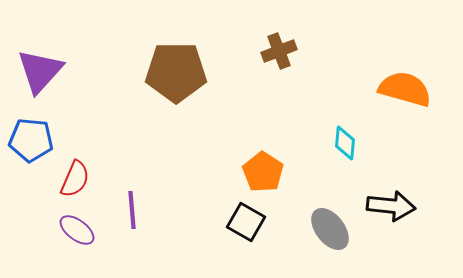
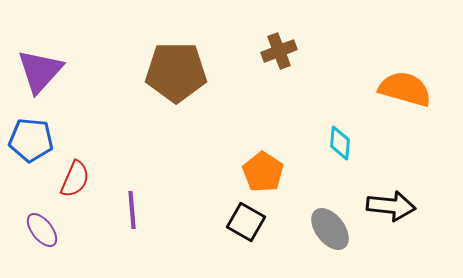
cyan diamond: moved 5 px left
purple ellipse: moved 35 px left; rotated 15 degrees clockwise
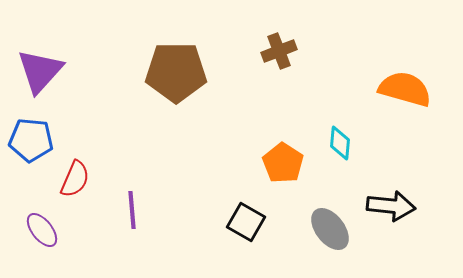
orange pentagon: moved 20 px right, 9 px up
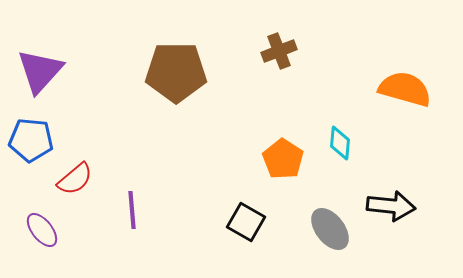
orange pentagon: moved 4 px up
red semicircle: rotated 27 degrees clockwise
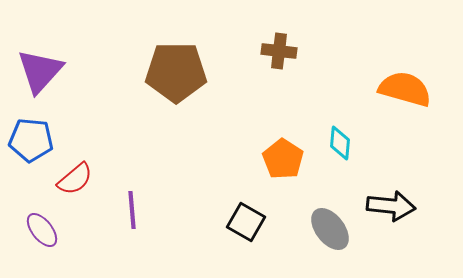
brown cross: rotated 28 degrees clockwise
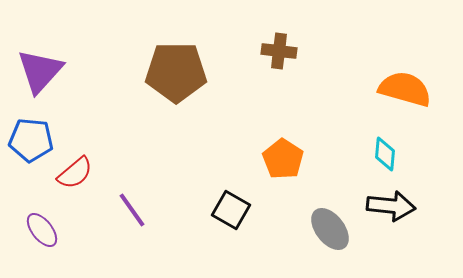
cyan diamond: moved 45 px right, 11 px down
red semicircle: moved 6 px up
purple line: rotated 30 degrees counterclockwise
black square: moved 15 px left, 12 px up
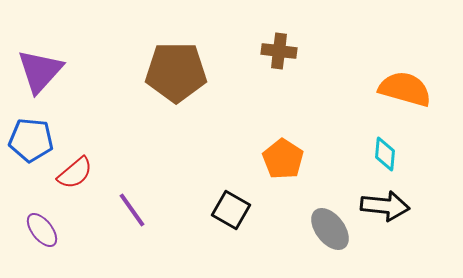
black arrow: moved 6 px left
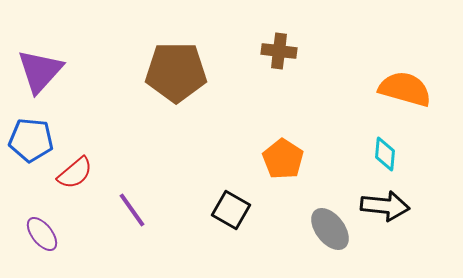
purple ellipse: moved 4 px down
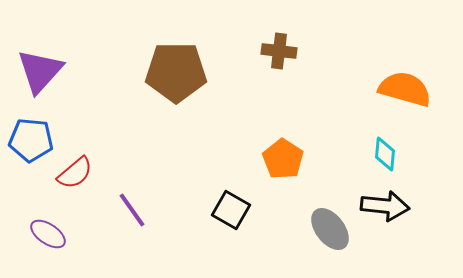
purple ellipse: moved 6 px right; rotated 18 degrees counterclockwise
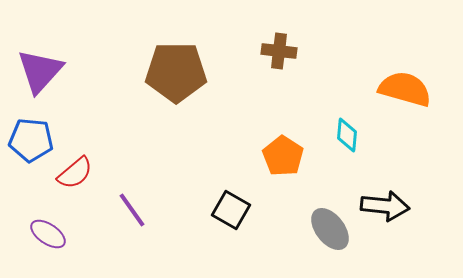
cyan diamond: moved 38 px left, 19 px up
orange pentagon: moved 3 px up
